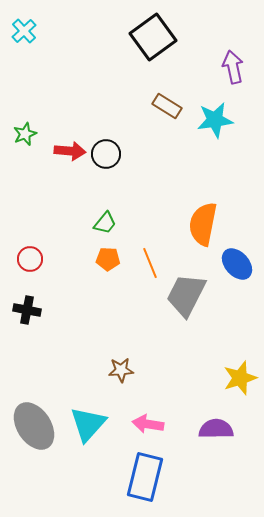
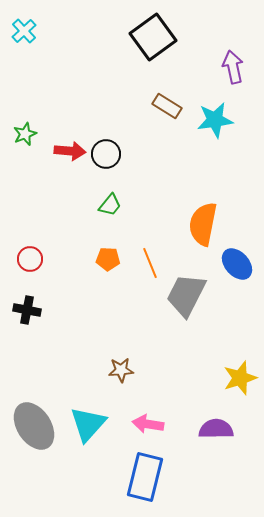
green trapezoid: moved 5 px right, 18 px up
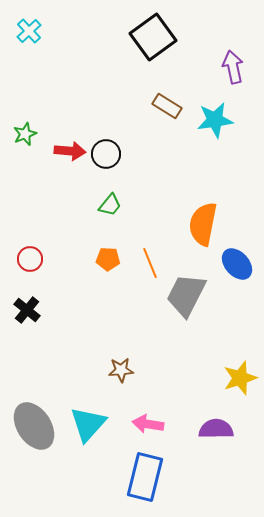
cyan cross: moved 5 px right
black cross: rotated 28 degrees clockwise
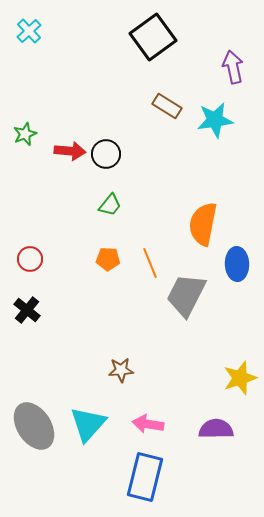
blue ellipse: rotated 40 degrees clockwise
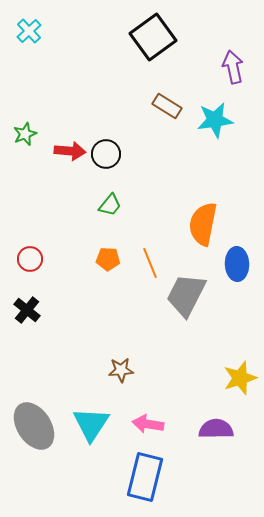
cyan triangle: moved 3 px right; rotated 9 degrees counterclockwise
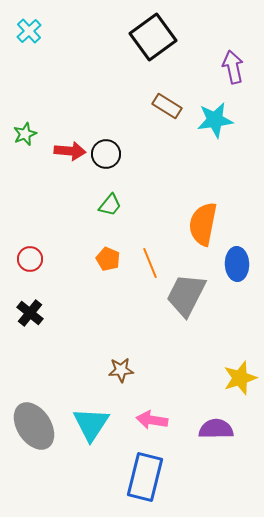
orange pentagon: rotated 20 degrees clockwise
black cross: moved 3 px right, 3 px down
pink arrow: moved 4 px right, 4 px up
